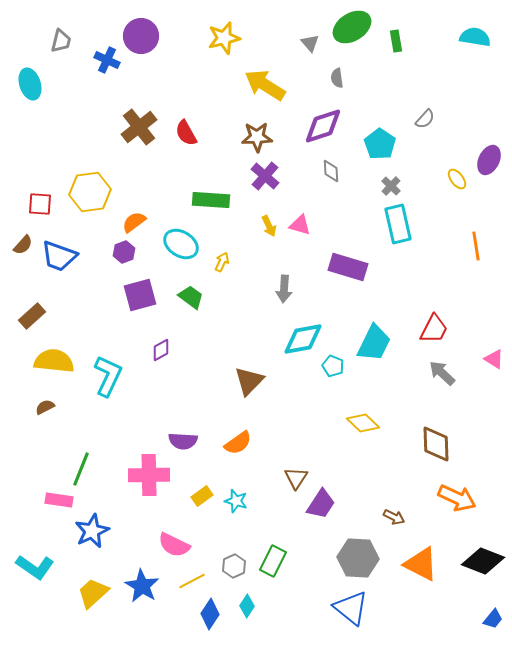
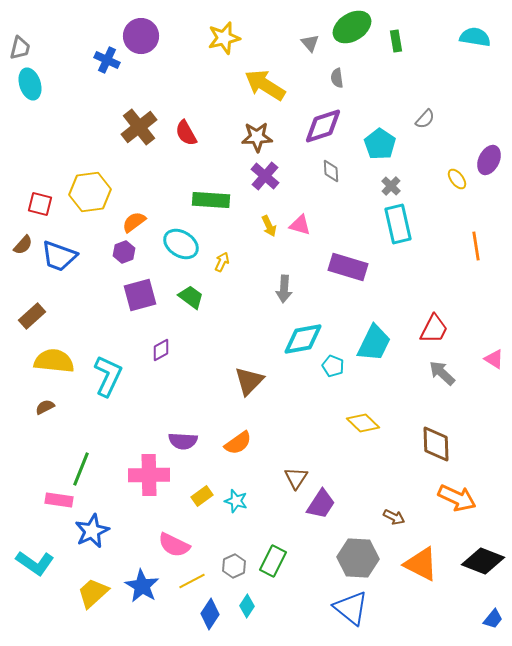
gray trapezoid at (61, 41): moved 41 px left, 7 px down
red square at (40, 204): rotated 10 degrees clockwise
cyan L-shape at (35, 567): moved 4 px up
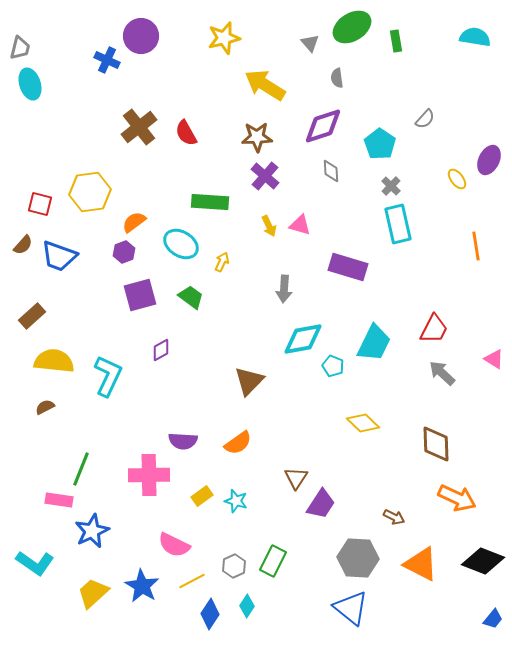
green rectangle at (211, 200): moved 1 px left, 2 px down
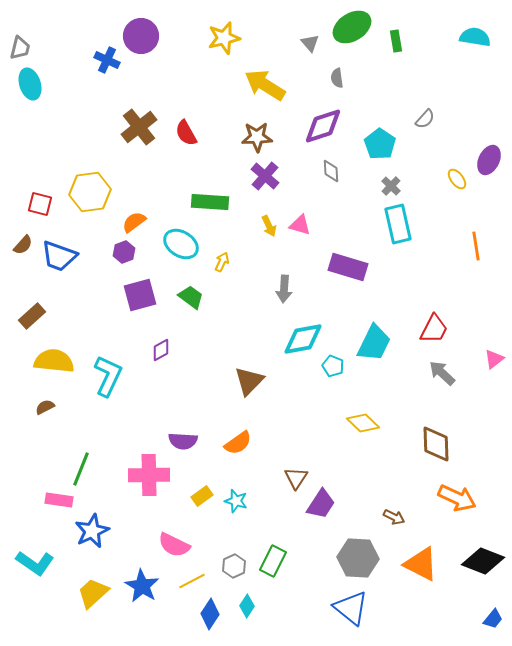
pink triangle at (494, 359): rotated 50 degrees clockwise
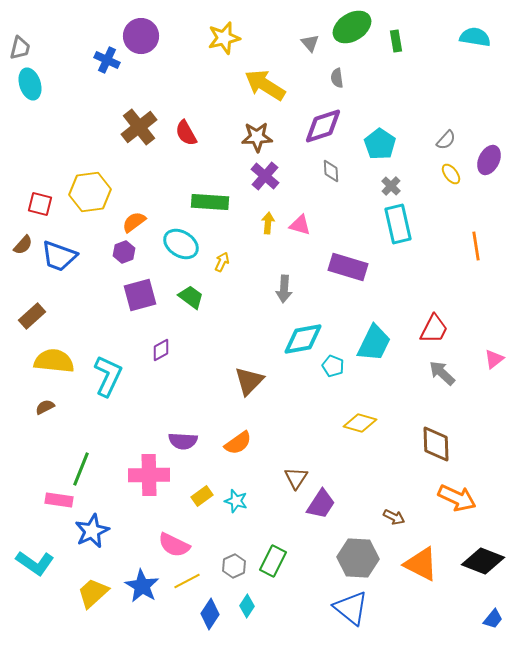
gray semicircle at (425, 119): moved 21 px right, 21 px down
yellow ellipse at (457, 179): moved 6 px left, 5 px up
yellow arrow at (269, 226): moved 1 px left, 3 px up; rotated 150 degrees counterclockwise
yellow diamond at (363, 423): moved 3 px left; rotated 28 degrees counterclockwise
yellow line at (192, 581): moved 5 px left
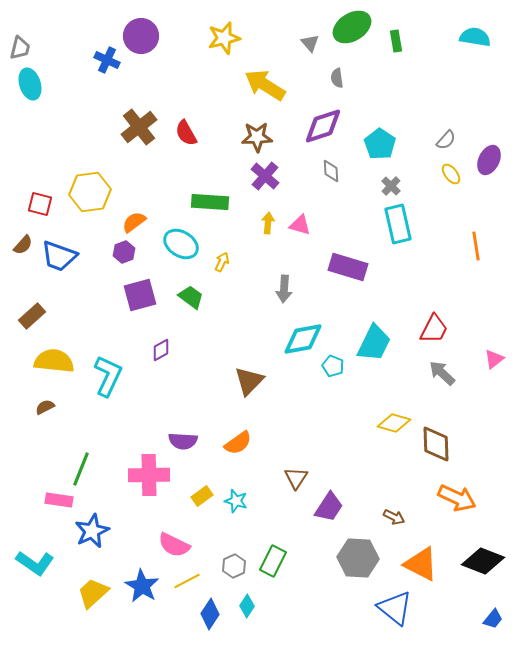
yellow diamond at (360, 423): moved 34 px right
purple trapezoid at (321, 504): moved 8 px right, 3 px down
blue triangle at (351, 608): moved 44 px right
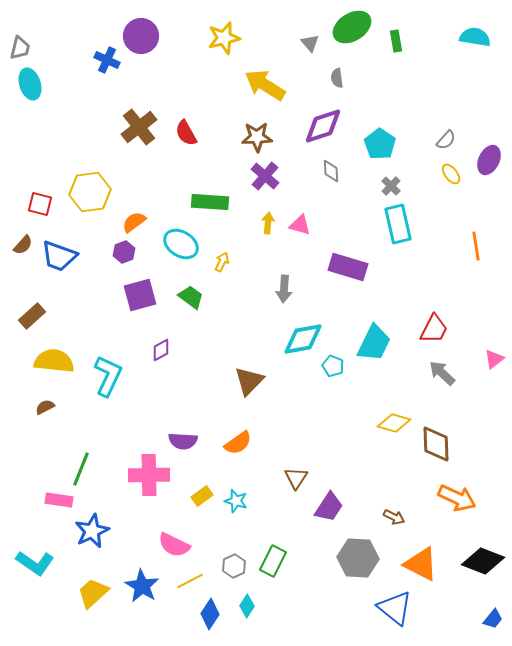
yellow line at (187, 581): moved 3 px right
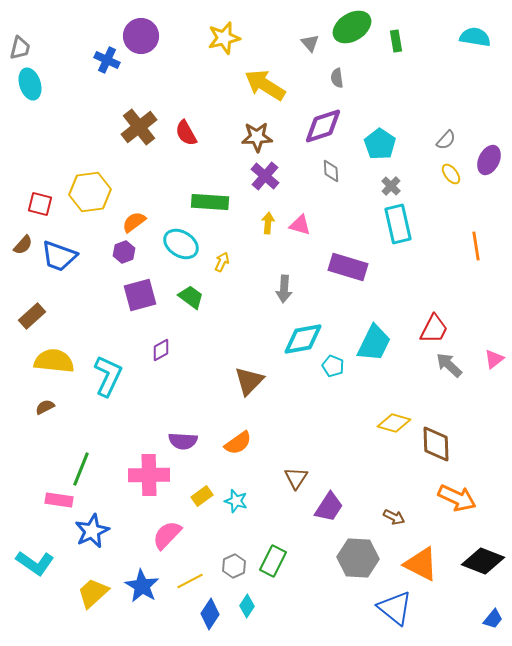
gray arrow at (442, 373): moved 7 px right, 8 px up
pink semicircle at (174, 545): moved 7 px left, 10 px up; rotated 108 degrees clockwise
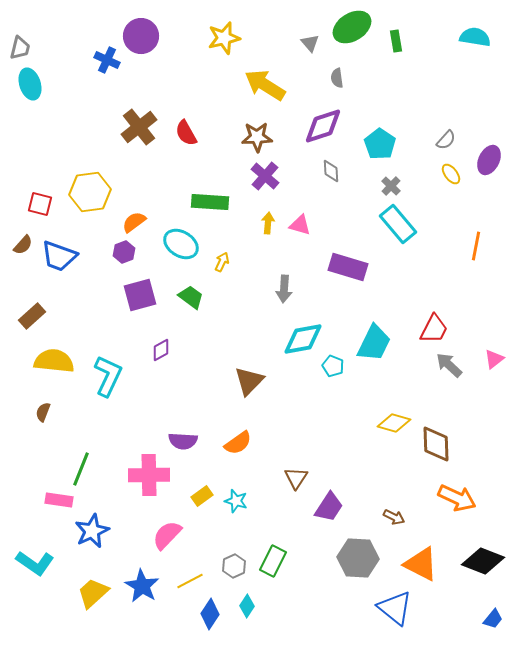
cyan rectangle at (398, 224): rotated 27 degrees counterclockwise
orange line at (476, 246): rotated 20 degrees clockwise
brown semicircle at (45, 407): moved 2 px left, 5 px down; rotated 42 degrees counterclockwise
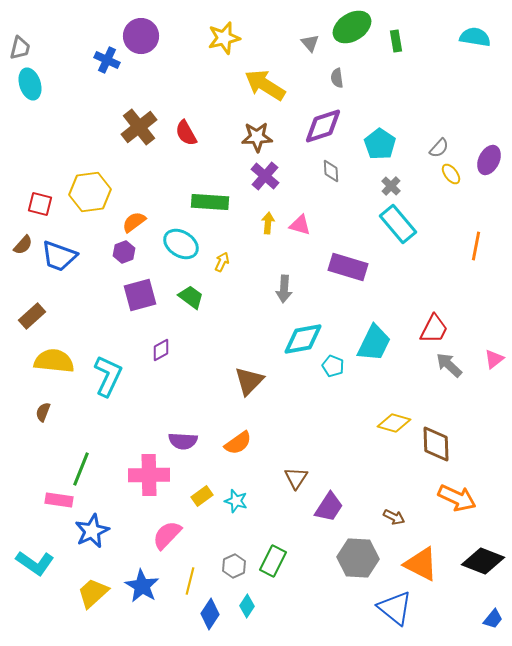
gray semicircle at (446, 140): moved 7 px left, 8 px down
yellow line at (190, 581): rotated 48 degrees counterclockwise
